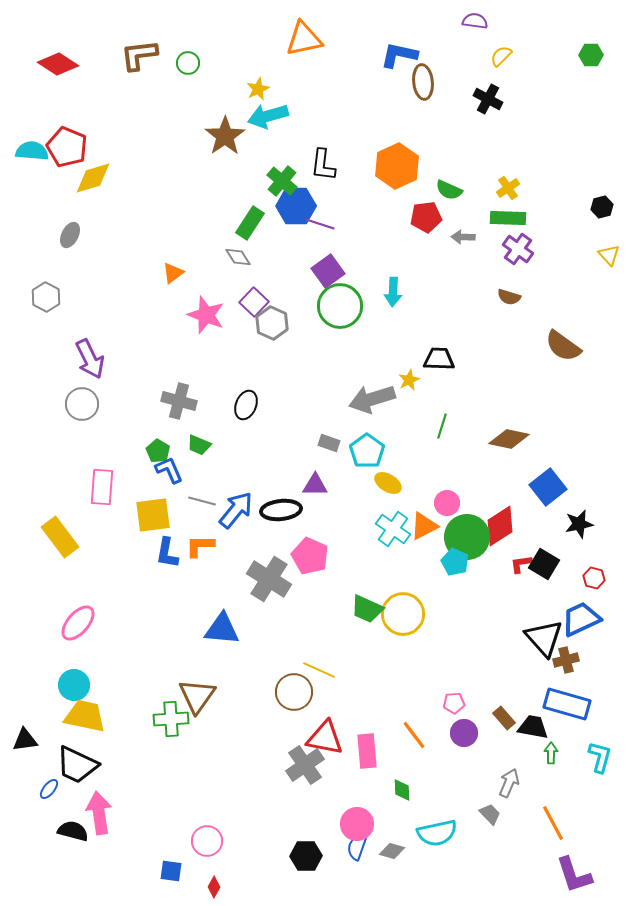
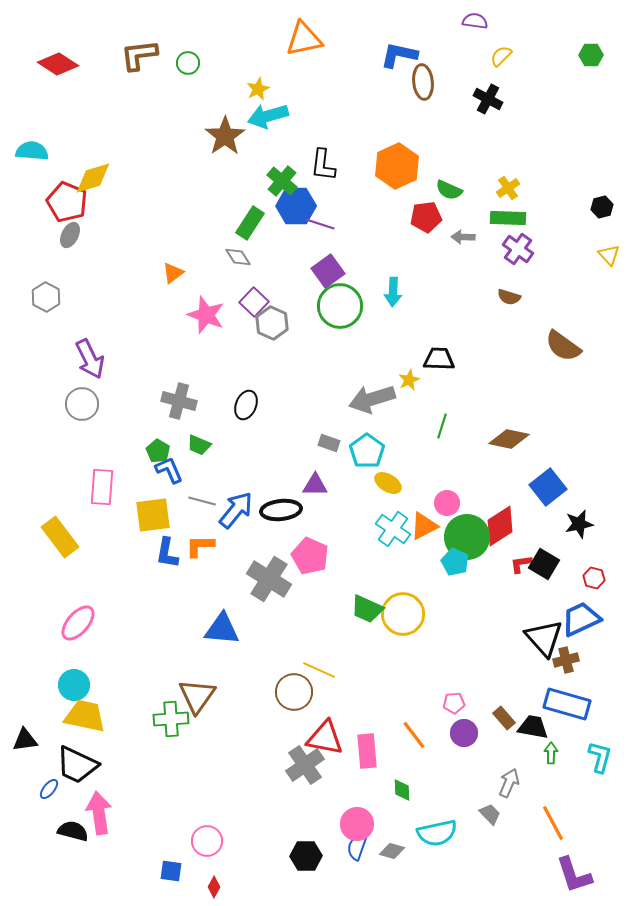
red pentagon at (67, 147): moved 55 px down
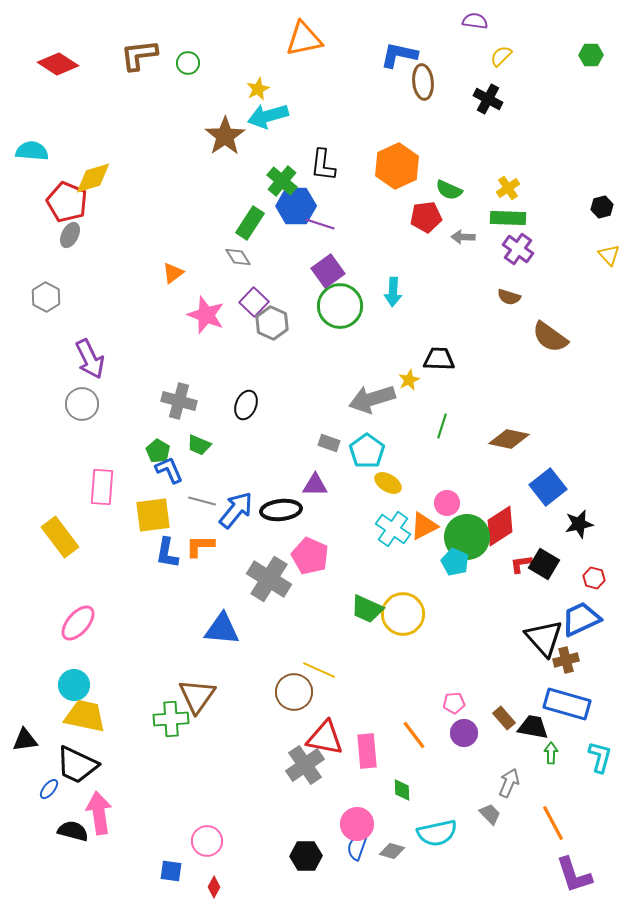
brown semicircle at (563, 346): moved 13 px left, 9 px up
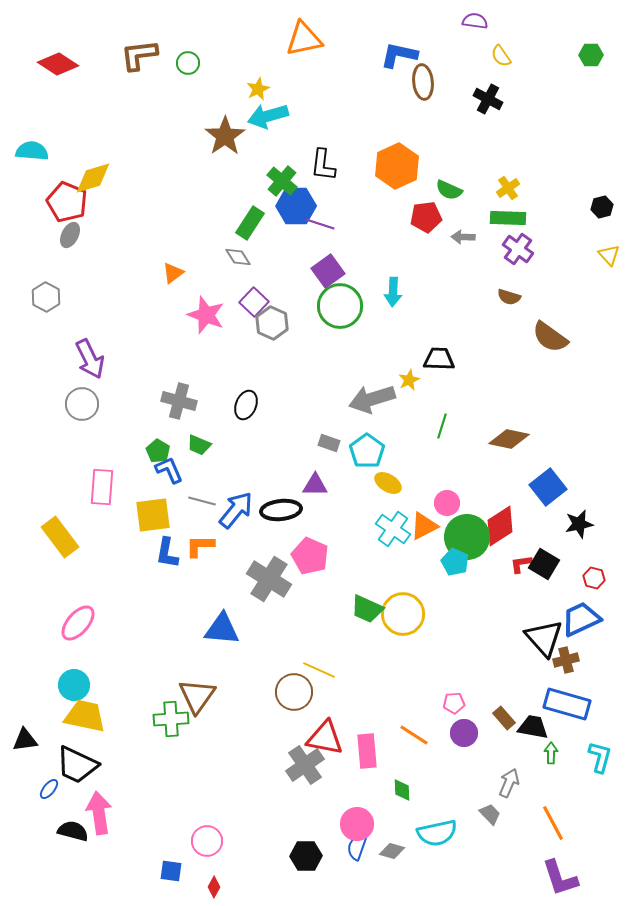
yellow semicircle at (501, 56): rotated 80 degrees counterclockwise
orange line at (414, 735): rotated 20 degrees counterclockwise
purple L-shape at (574, 875): moved 14 px left, 3 px down
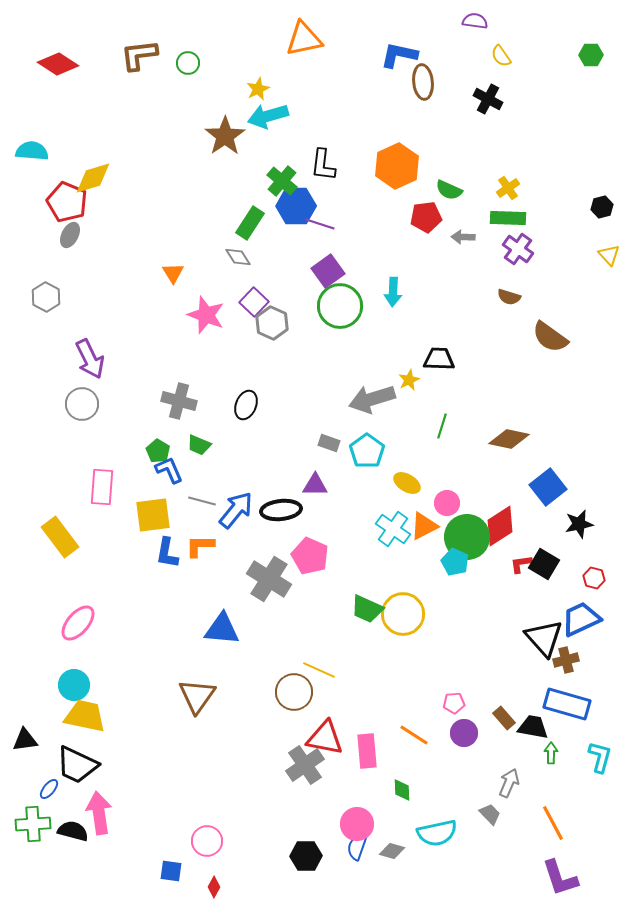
orange triangle at (173, 273): rotated 25 degrees counterclockwise
yellow ellipse at (388, 483): moved 19 px right
green cross at (171, 719): moved 138 px left, 105 px down
